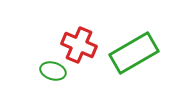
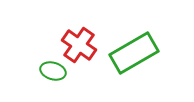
red cross: rotated 12 degrees clockwise
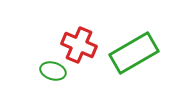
red cross: rotated 12 degrees counterclockwise
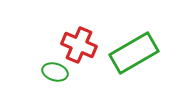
green ellipse: moved 2 px right, 1 px down
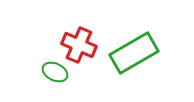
green ellipse: rotated 10 degrees clockwise
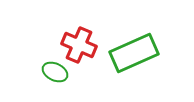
green rectangle: rotated 6 degrees clockwise
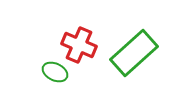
green rectangle: rotated 18 degrees counterclockwise
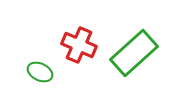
green ellipse: moved 15 px left
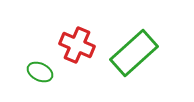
red cross: moved 2 px left
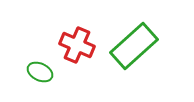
green rectangle: moved 7 px up
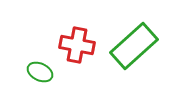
red cross: rotated 12 degrees counterclockwise
